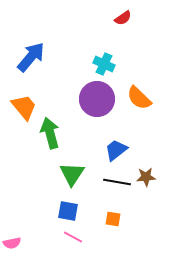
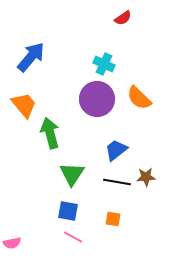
orange trapezoid: moved 2 px up
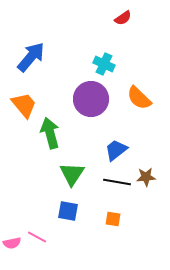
purple circle: moved 6 px left
pink line: moved 36 px left
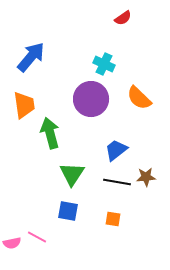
orange trapezoid: rotated 32 degrees clockwise
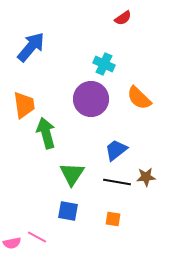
blue arrow: moved 10 px up
green arrow: moved 4 px left
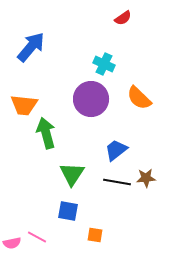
orange trapezoid: rotated 104 degrees clockwise
brown star: moved 1 px down
orange square: moved 18 px left, 16 px down
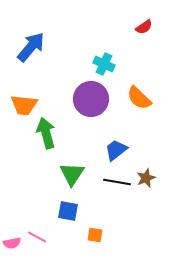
red semicircle: moved 21 px right, 9 px down
brown star: rotated 18 degrees counterclockwise
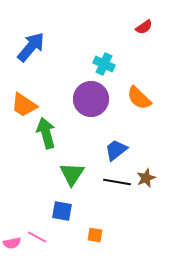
orange trapezoid: rotated 28 degrees clockwise
blue square: moved 6 px left
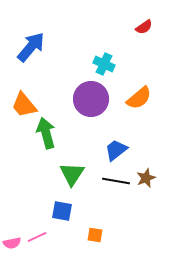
orange semicircle: rotated 84 degrees counterclockwise
orange trapezoid: rotated 16 degrees clockwise
black line: moved 1 px left, 1 px up
pink line: rotated 54 degrees counterclockwise
